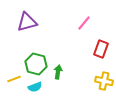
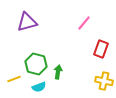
cyan semicircle: moved 4 px right
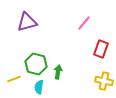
cyan semicircle: rotated 120 degrees clockwise
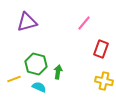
cyan semicircle: rotated 104 degrees clockwise
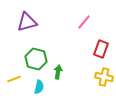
pink line: moved 1 px up
green hexagon: moved 5 px up
yellow cross: moved 4 px up
cyan semicircle: rotated 80 degrees clockwise
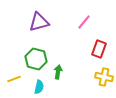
purple triangle: moved 12 px right
red rectangle: moved 2 px left
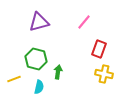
yellow cross: moved 3 px up
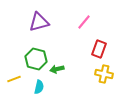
green arrow: moved 1 px left, 3 px up; rotated 112 degrees counterclockwise
